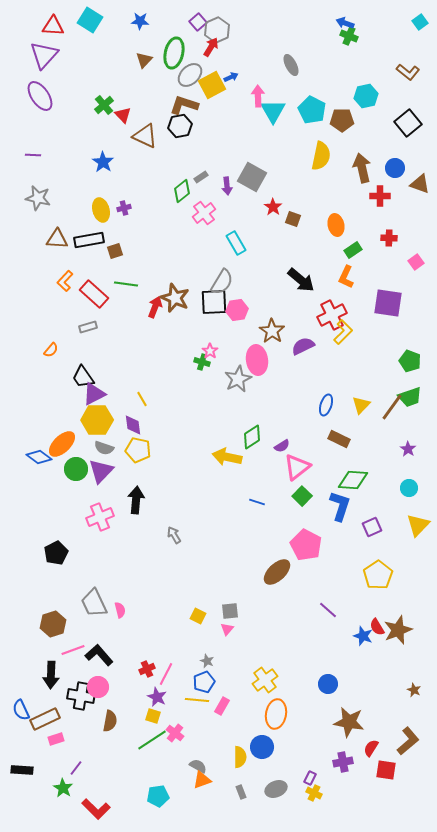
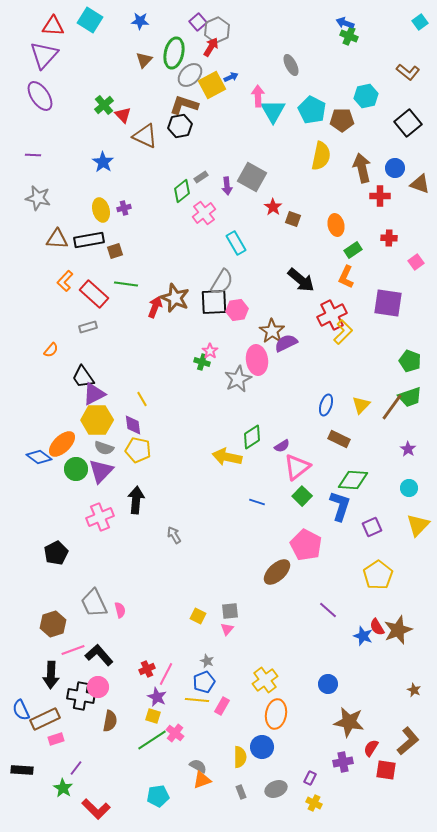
purple semicircle at (303, 346): moved 17 px left, 3 px up
yellow cross at (314, 793): moved 10 px down
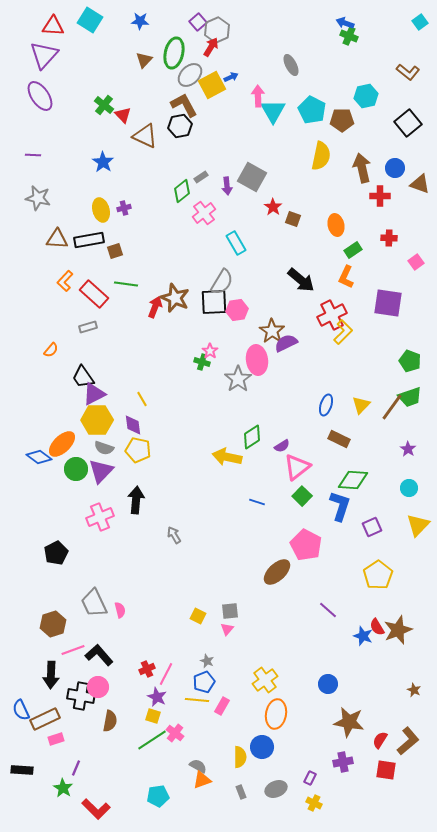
green cross at (104, 105): rotated 12 degrees counterclockwise
brown L-shape at (184, 105): rotated 44 degrees clockwise
gray star at (238, 379): rotated 8 degrees counterclockwise
red semicircle at (371, 748): moved 9 px right, 8 px up
purple line at (76, 768): rotated 14 degrees counterclockwise
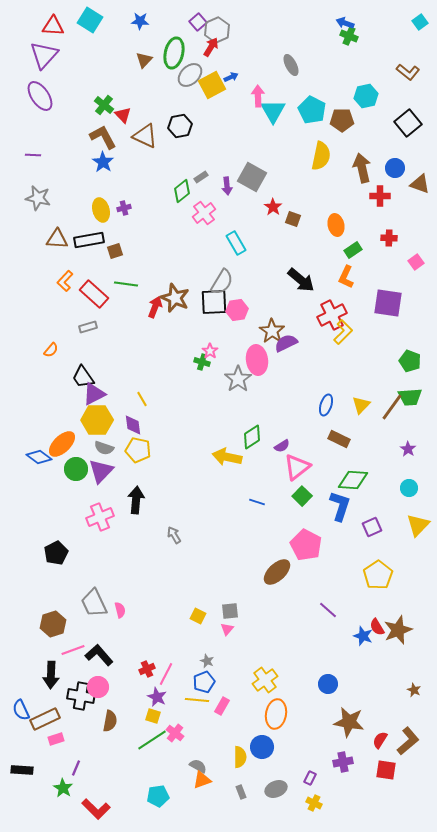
brown L-shape at (184, 105): moved 81 px left, 32 px down
green trapezoid at (410, 397): rotated 15 degrees clockwise
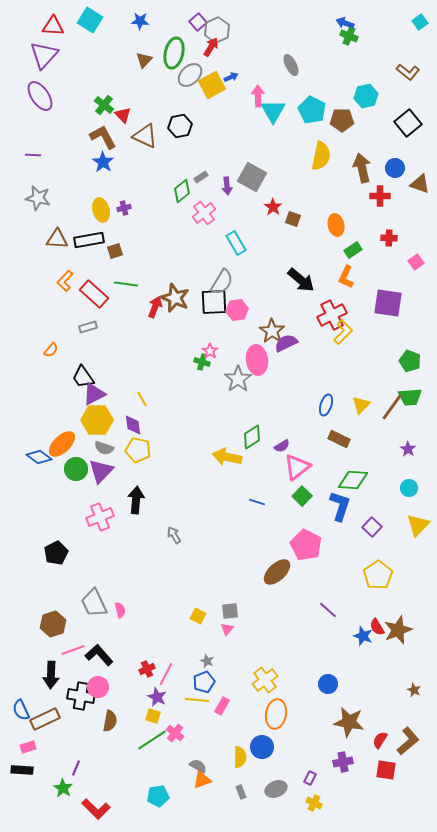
purple square at (372, 527): rotated 24 degrees counterclockwise
pink rectangle at (56, 739): moved 28 px left, 8 px down
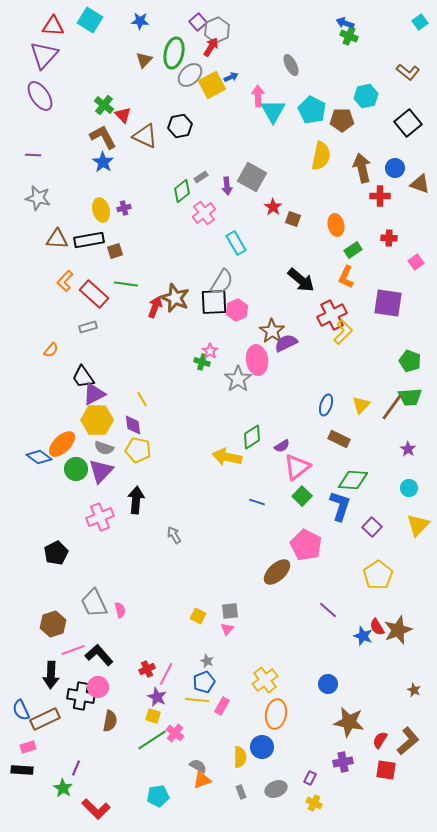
pink hexagon at (237, 310): rotated 15 degrees counterclockwise
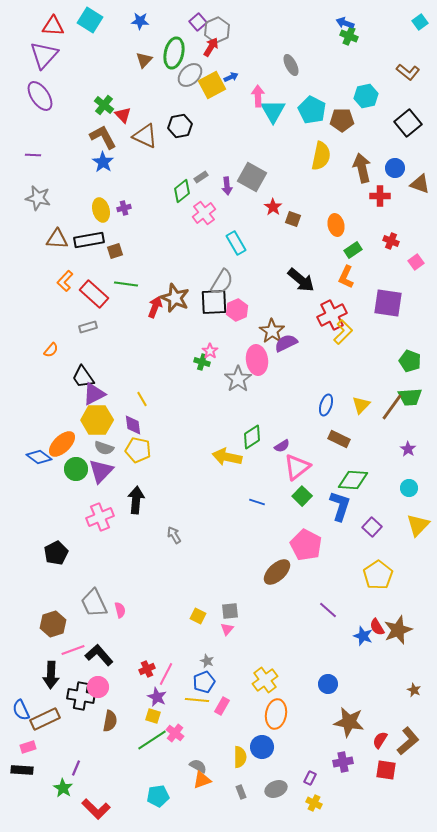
red cross at (389, 238): moved 2 px right, 3 px down; rotated 21 degrees clockwise
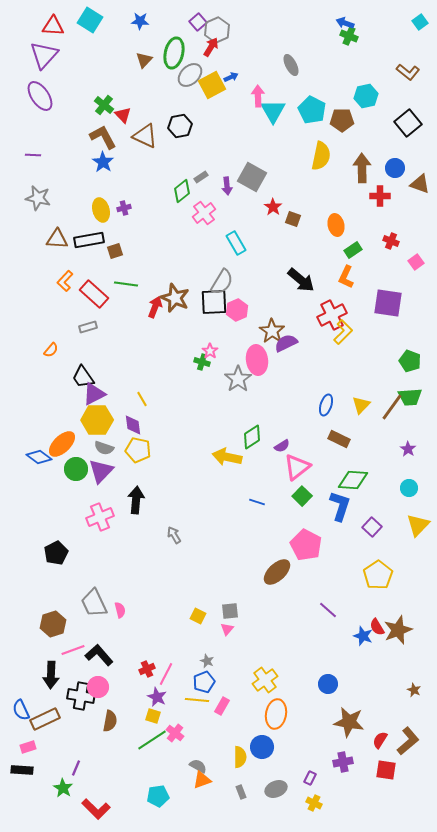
brown arrow at (362, 168): rotated 12 degrees clockwise
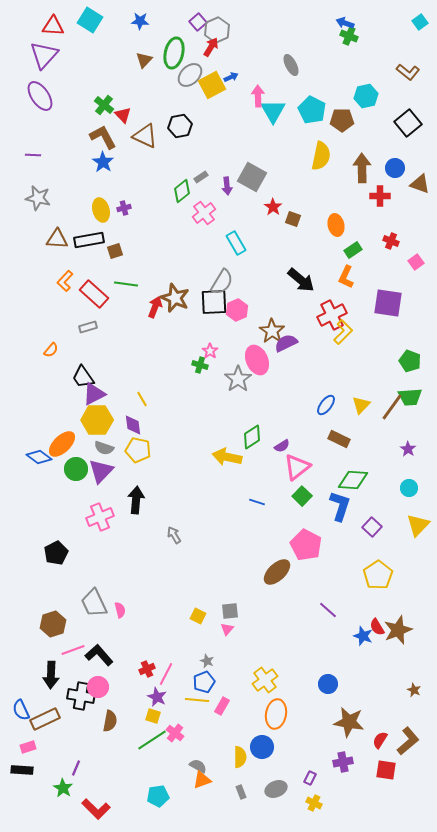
pink ellipse at (257, 360): rotated 16 degrees counterclockwise
green cross at (202, 362): moved 2 px left, 3 px down
blue ellipse at (326, 405): rotated 20 degrees clockwise
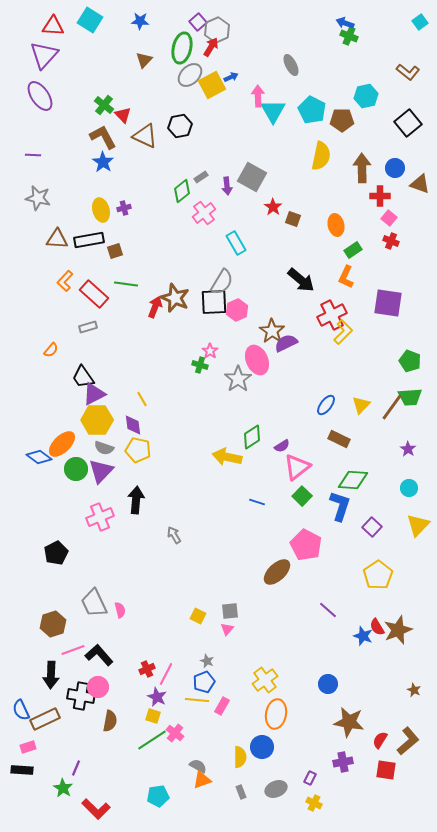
green ellipse at (174, 53): moved 8 px right, 5 px up
pink square at (416, 262): moved 27 px left, 44 px up; rotated 14 degrees counterclockwise
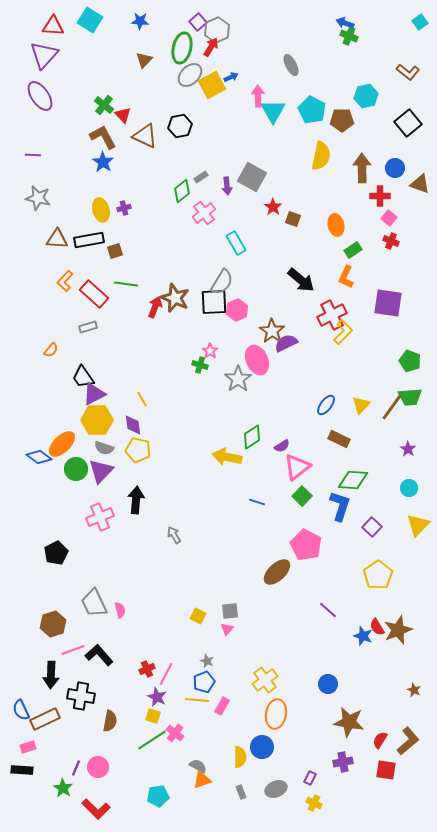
pink circle at (98, 687): moved 80 px down
